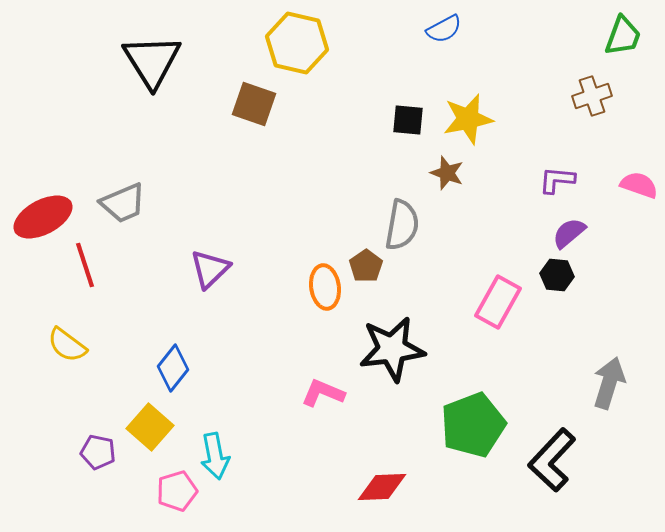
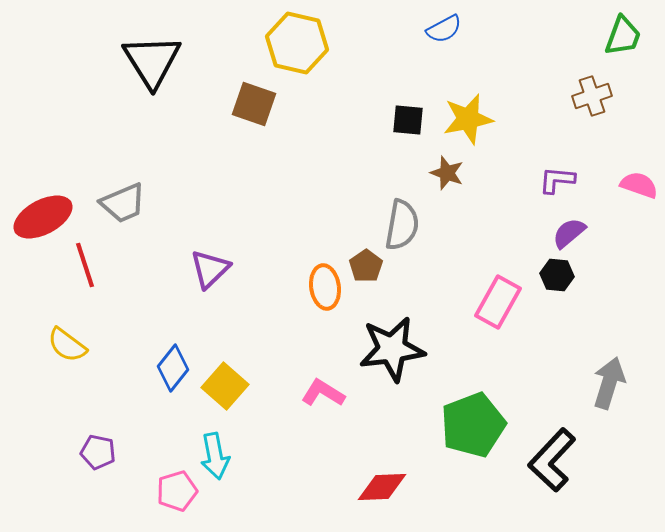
pink L-shape: rotated 9 degrees clockwise
yellow square: moved 75 px right, 41 px up
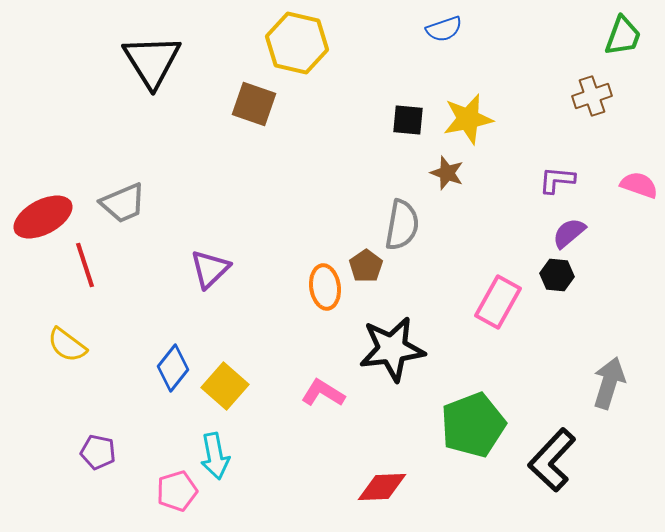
blue semicircle: rotated 9 degrees clockwise
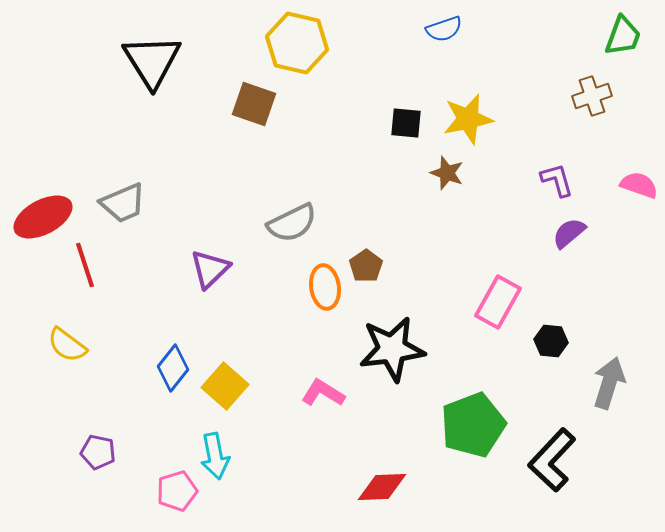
black square: moved 2 px left, 3 px down
purple L-shape: rotated 69 degrees clockwise
gray semicircle: moved 110 px left, 2 px up; rotated 54 degrees clockwise
black hexagon: moved 6 px left, 66 px down
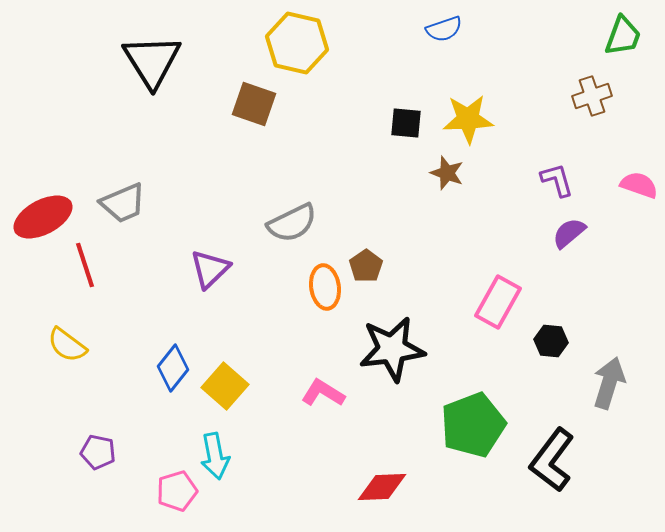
yellow star: rotated 9 degrees clockwise
black L-shape: rotated 6 degrees counterclockwise
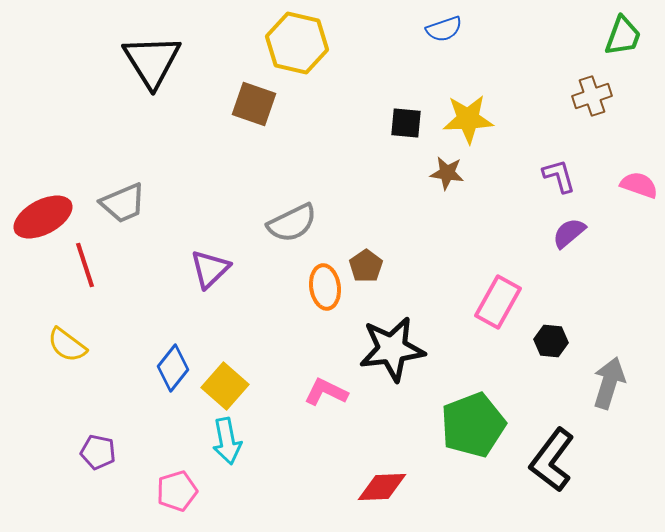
brown star: rotated 12 degrees counterclockwise
purple L-shape: moved 2 px right, 4 px up
pink L-shape: moved 3 px right, 1 px up; rotated 6 degrees counterclockwise
cyan arrow: moved 12 px right, 15 px up
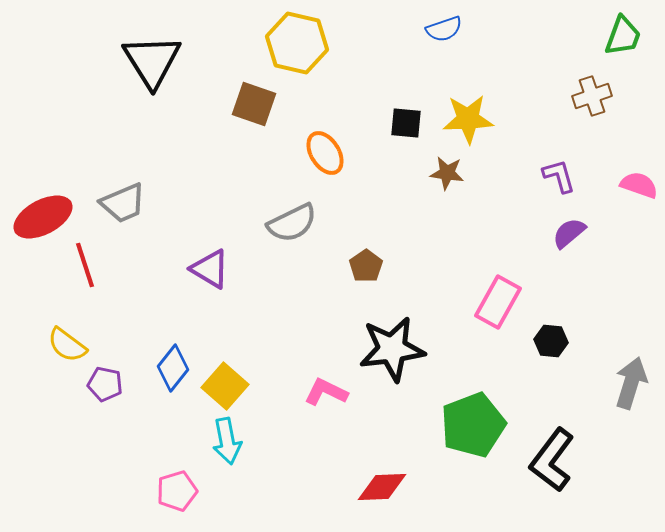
purple triangle: rotated 45 degrees counterclockwise
orange ellipse: moved 134 px up; rotated 24 degrees counterclockwise
gray arrow: moved 22 px right
purple pentagon: moved 7 px right, 68 px up
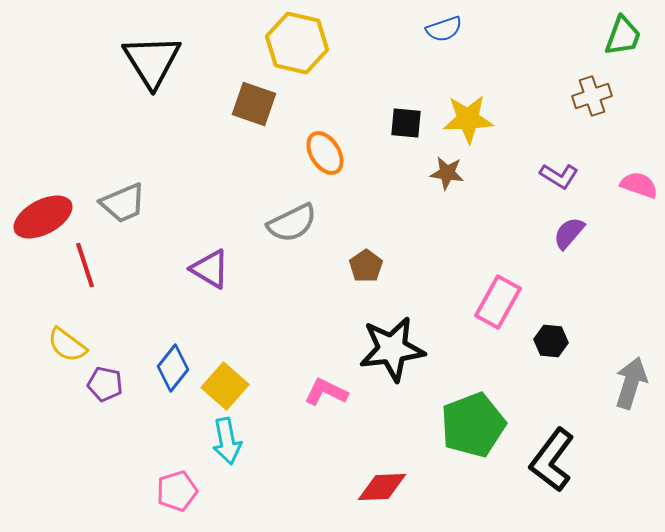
purple L-shape: rotated 138 degrees clockwise
purple semicircle: rotated 9 degrees counterclockwise
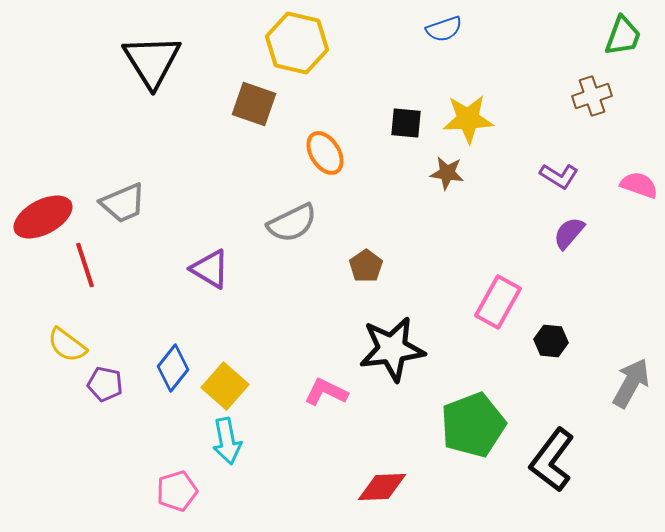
gray arrow: rotated 12 degrees clockwise
